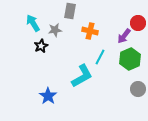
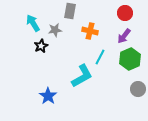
red circle: moved 13 px left, 10 px up
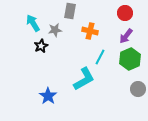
purple arrow: moved 2 px right
cyan L-shape: moved 2 px right, 3 px down
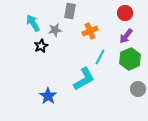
orange cross: rotated 35 degrees counterclockwise
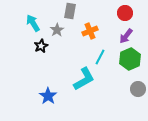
gray star: moved 2 px right; rotated 24 degrees counterclockwise
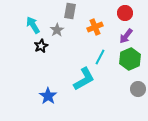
cyan arrow: moved 2 px down
orange cross: moved 5 px right, 4 px up
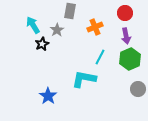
purple arrow: rotated 49 degrees counterclockwise
black star: moved 1 px right, 2 px up
cyan L-shape: rotated 140 degrees counterclockwise
